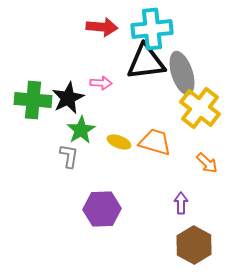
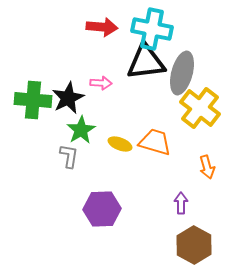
cyan cross: rotated 18 degrees clockwise
gray ellipse: rotated 33 degrees clockwise
yellow ellipse: moved 1 px right, 2 px down
orange arrow: moved 4 px down; rotated 30 degrees clockwise
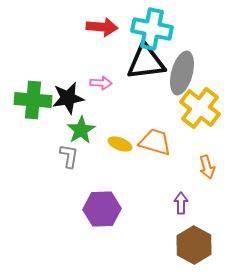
black star: rotated 16 degrees clockwise
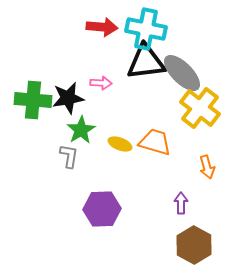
cyan cross: moved 6 px left
gray ellipse: rotated 60 degrees counterclockwise
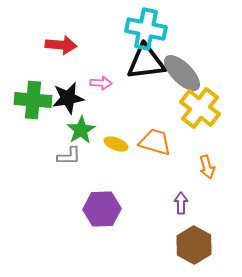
red arrow: moved 41 px left, 18 px down
yellow ellipse: moved 4 px left
gray L-shape: rotated 80 degrees clockwise
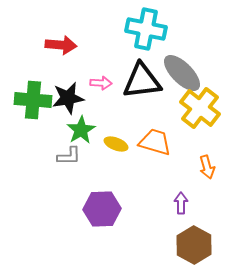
black triangle: moved 4 px left, 19 px down
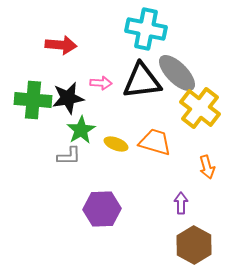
gray ellipse: moved 5 px left
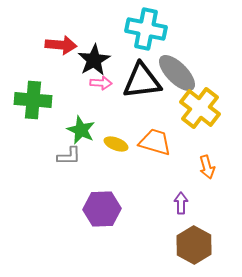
black star: moved 26 px right, 38 px up; rotated 20 degrees counterclockwise
green star: rotated 16 degrees counterclockwise
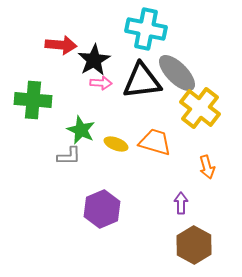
purple hexagon: rotated 21 degrees counterclockwise
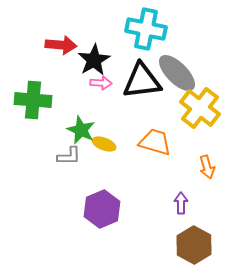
yellow ellipse: moved 12 px left
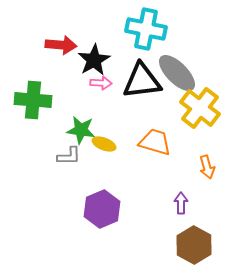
green star: rotated 16 degrees counterclockwise
